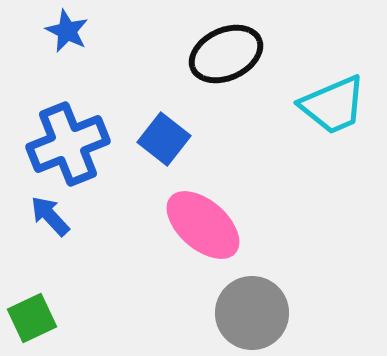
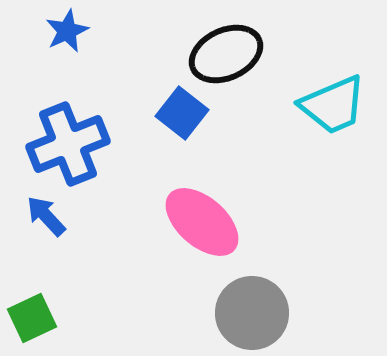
blue star: rotated 21 degrees clockwise
blue square: moved 18 px right, 26 px up
blue arrow: moved 4 px left
pink ellipse: moved 1 px left, 3 px up
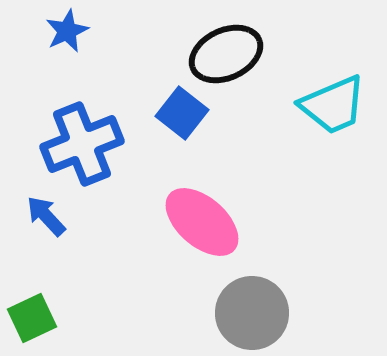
blue cross: moved 14 px right
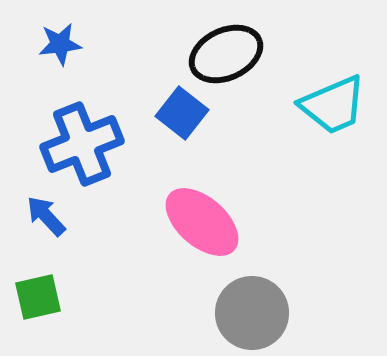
blue star: moved 7 px left, 13 px down; rotated 18 degrees clockwise
green square: moved 6 px right, 21 px up; rotated 12 degrees clockwise
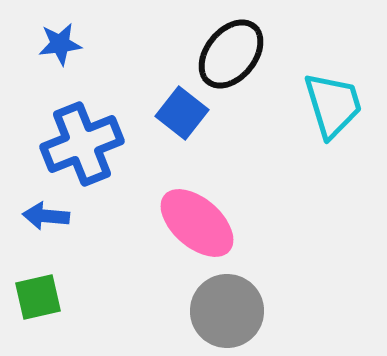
black ellipse: moved 5 px right; rotated 26 degrees counterclockwise
cyan trapezoid: rotated 84 degrees counterclockwise
blue arrow: rotated 42 degrees counterclockwise
pink ellipse: moved 5 px left, 1 px down
gray circle: moved 25 px left, 2 px up
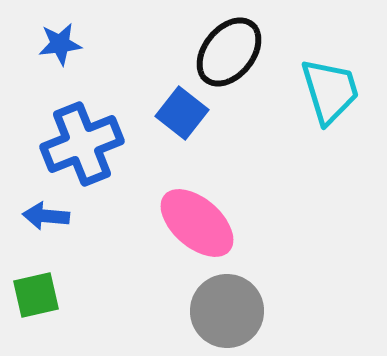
black ellipse: moved 2 px left, 2 px up
cyan trapezoid: moved 3 px left, 14 px up
green square: moved 2 px left, 2 px up
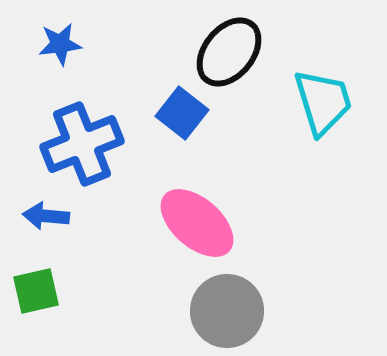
cyan trapezoid: moved 7 px left, 11 px down
green square: moved 4 px up
